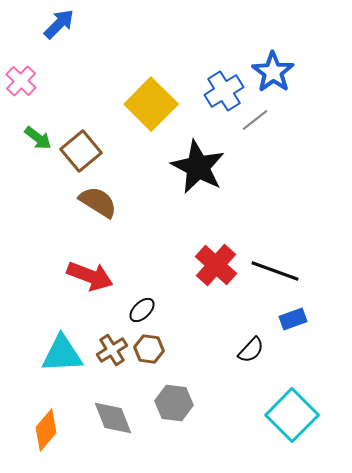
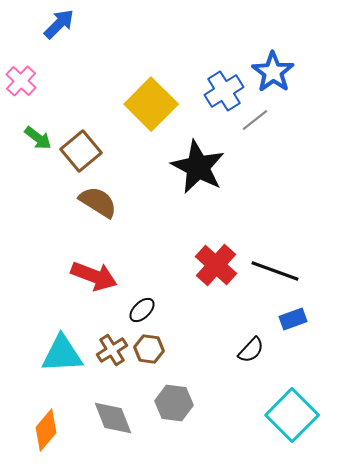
red arrow: moved 4 px right
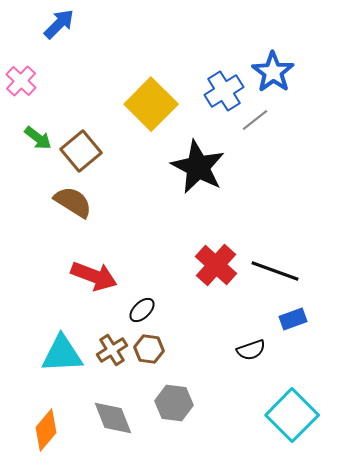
brown semicircle: moved 25 px left
black semicircle: rotated 28 degrees clockwise
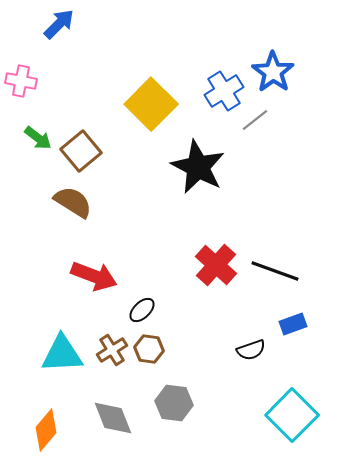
pink cross: rotated 32 degrees counterclockwise
blue rectangle: moved 5 px down
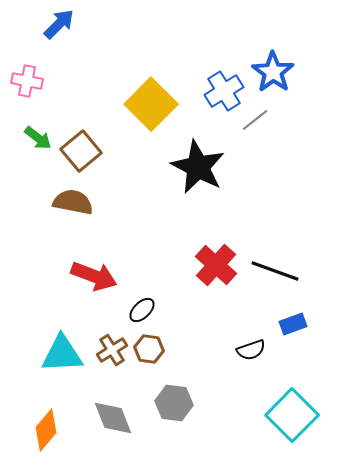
pink cross: moved 6 px right
brown semicircle: rotated 21 degrees counterclockwise
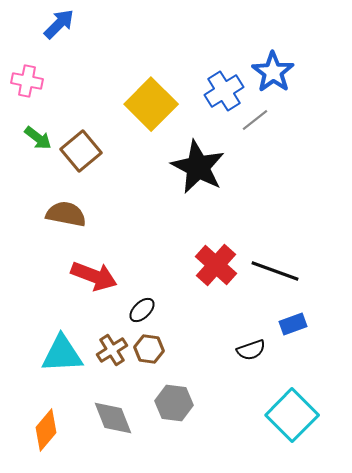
brown semicircle: moved 7 px left, 12 px down
